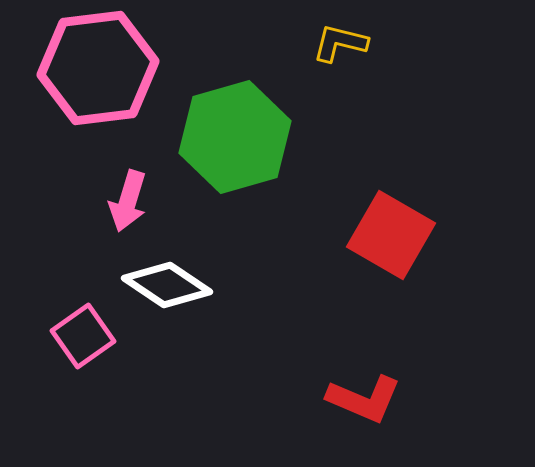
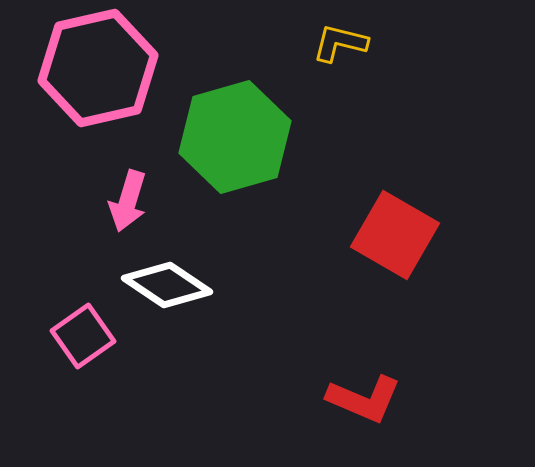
pink hexagon: rotated 6 degrees counterclockwise
red square: moved 4 px right
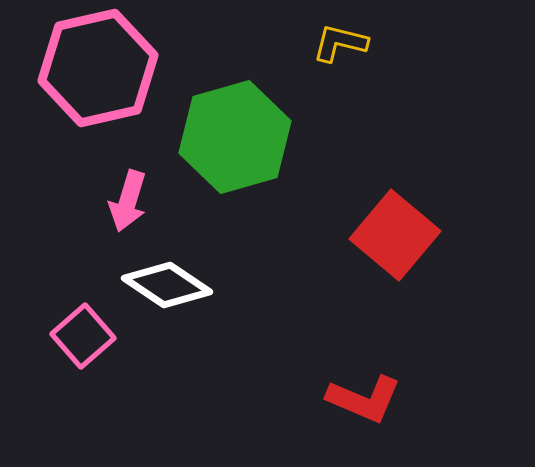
red square: rotated 10 degrees clockwise
pink square: rotated 6 degrees counterclockwise
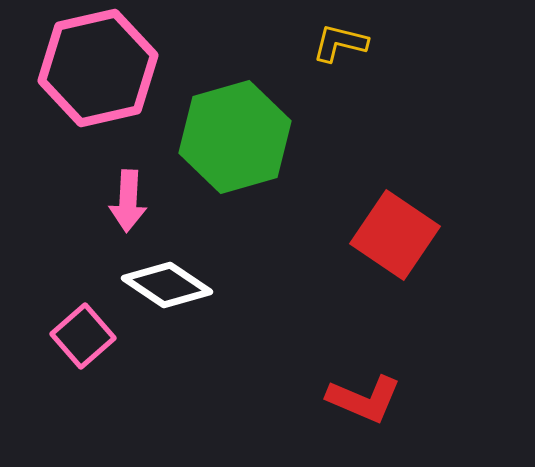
pink arrow: rotated 14 degrees counterclockwise
red square: rotated 6 degrees counterclockwise
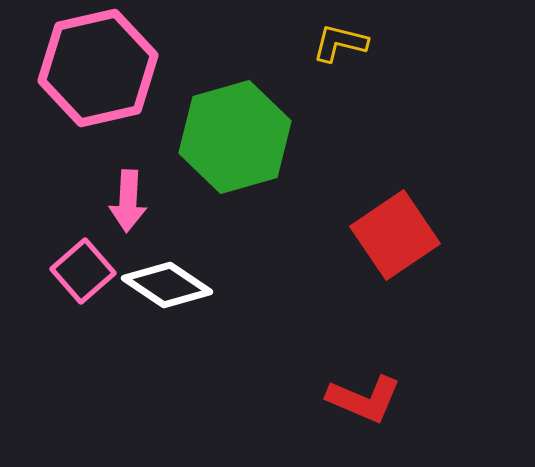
red square: rotated 22 degrees clockwise
pink square: moved 65 px up
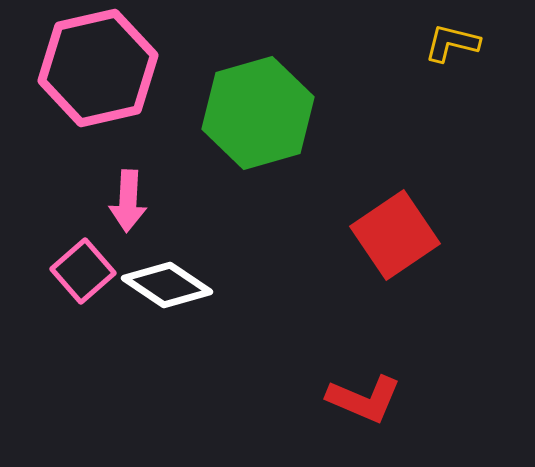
yellow L-shape: moved 112 px right
green hexagon: moved 23 px right, 24 px up
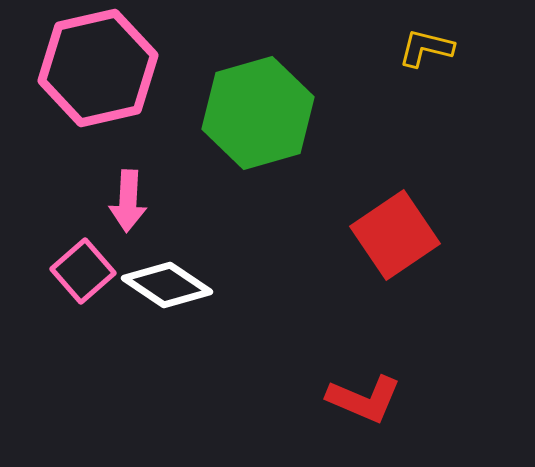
yellow L-shape: moved 26 px left, 5 px down
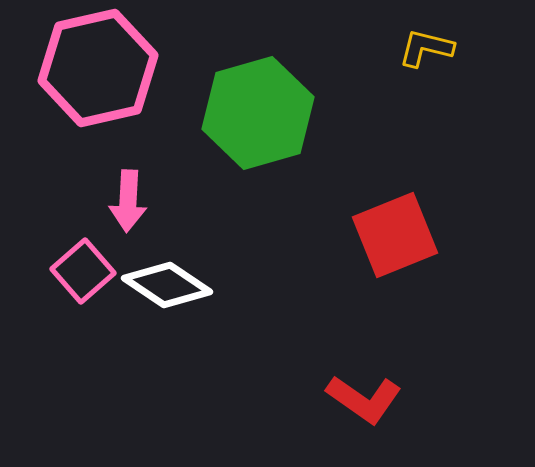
red square: rotated 12 degrees clockwise
red L-shape: rotated 12 degrees clockwise
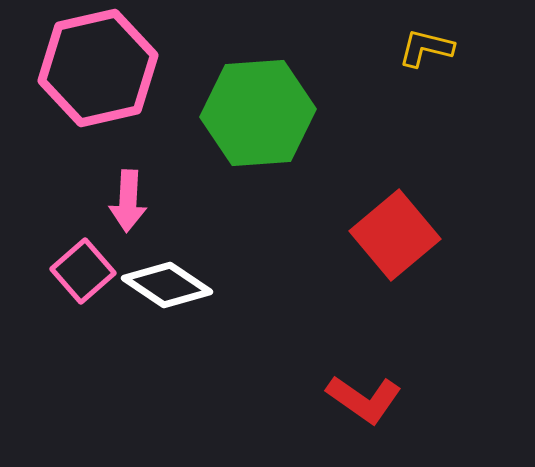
green hexagon: rotated 12 degrees clockwise
red square: rotated 18 degrees counterclockwise
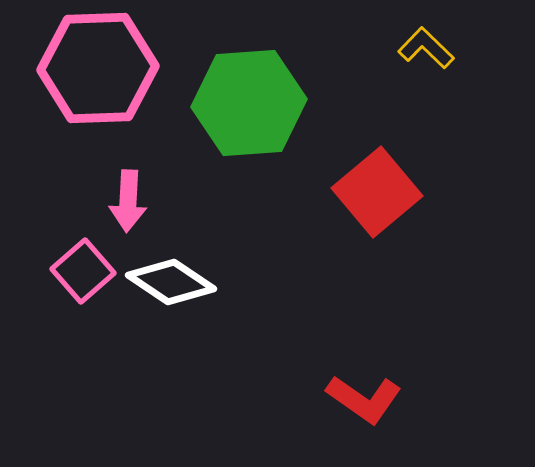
yellow L-shape: rotated 30 degrees clockwise
pink hexagon: rotated 11 degrees clockwise
green hexagon: moved 9 px left, 10 px up
red square: moved 18 px left, 43 px up
white diamond: moved 4 px right, 3 px up
